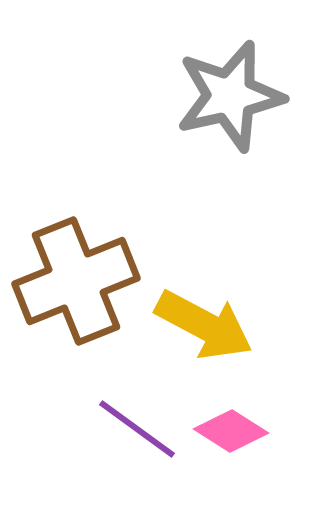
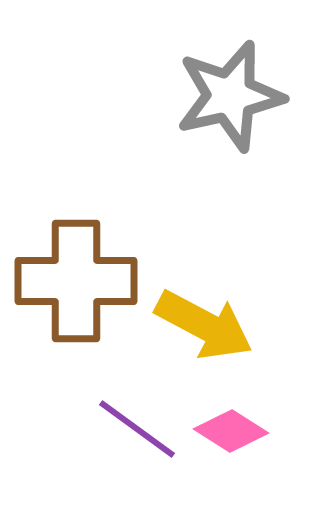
brown cross: rotated 22 degrees clockwise
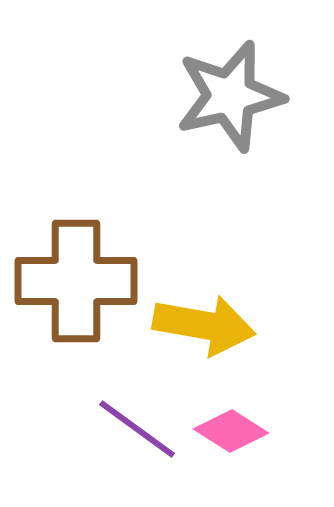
yellow arrow: rotated 18 degrees counterclockwise
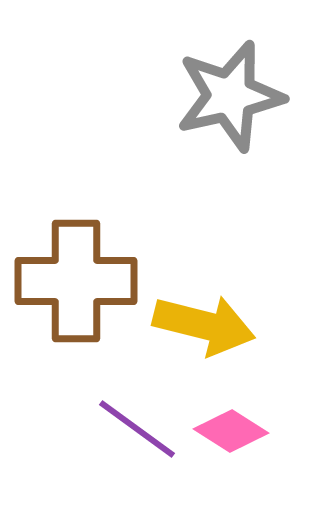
yellow arrow: rotated 4 degrees clockwise
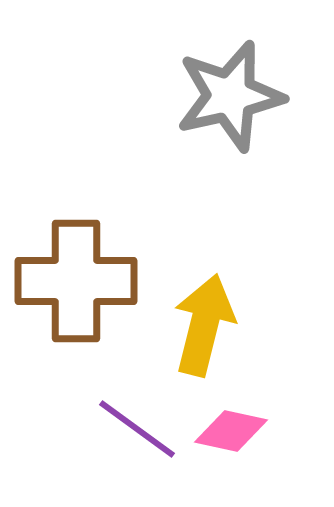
yellow arrow: rotated 90 degrees counterclockwise
pink diamond: rotated 20 degrees counterclockwise
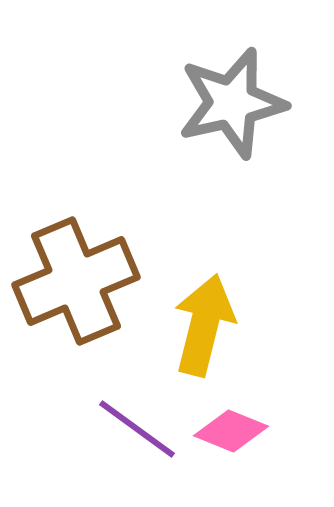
gray star: moved 2 px right, 7 px down
brown cross: rotated 23 degrees counterclockwise
pink diamond: rotated 10 degrees clockwise
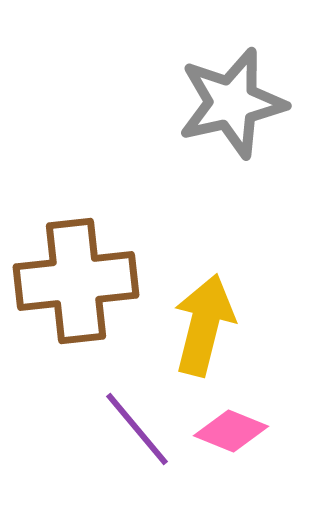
brown cross: rotated 17 degrees clockwise
purple line: rotated 14 degrees clockwise
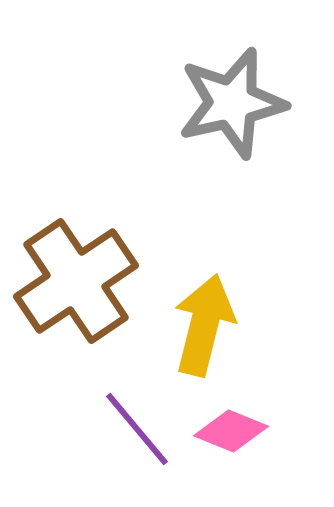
brown cross: rotated 28 degrees counterclockwise
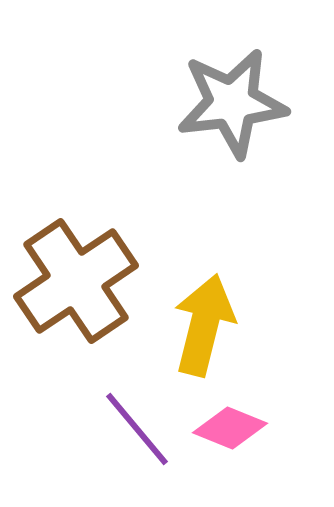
gray star: rotated 6 degrees clockwise
pink diamond: moved 1 px left, 3 px up
